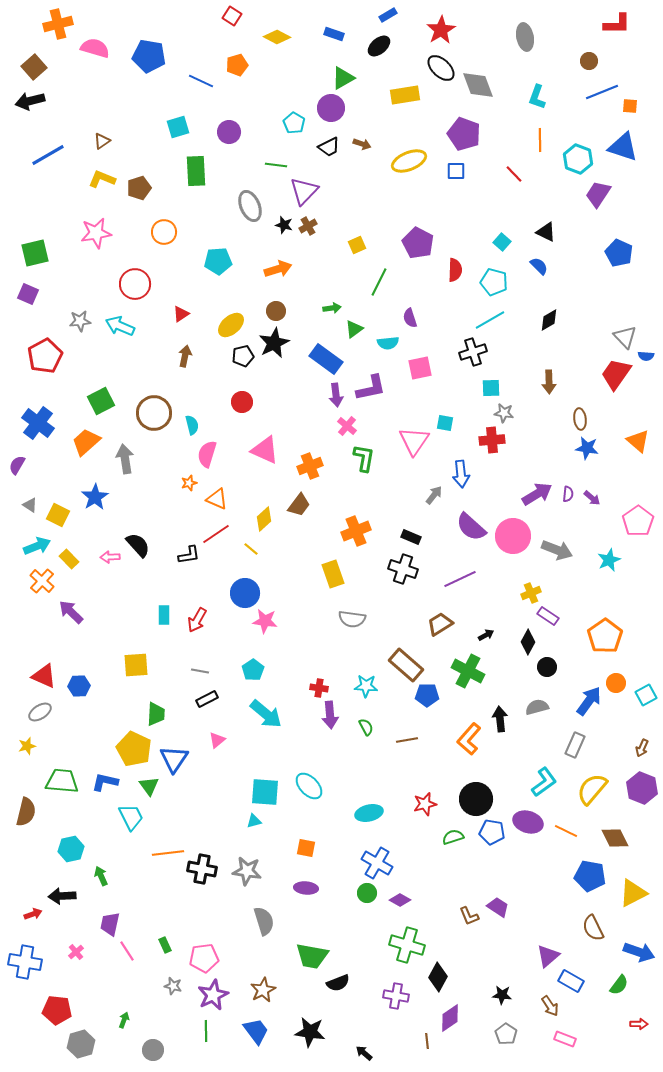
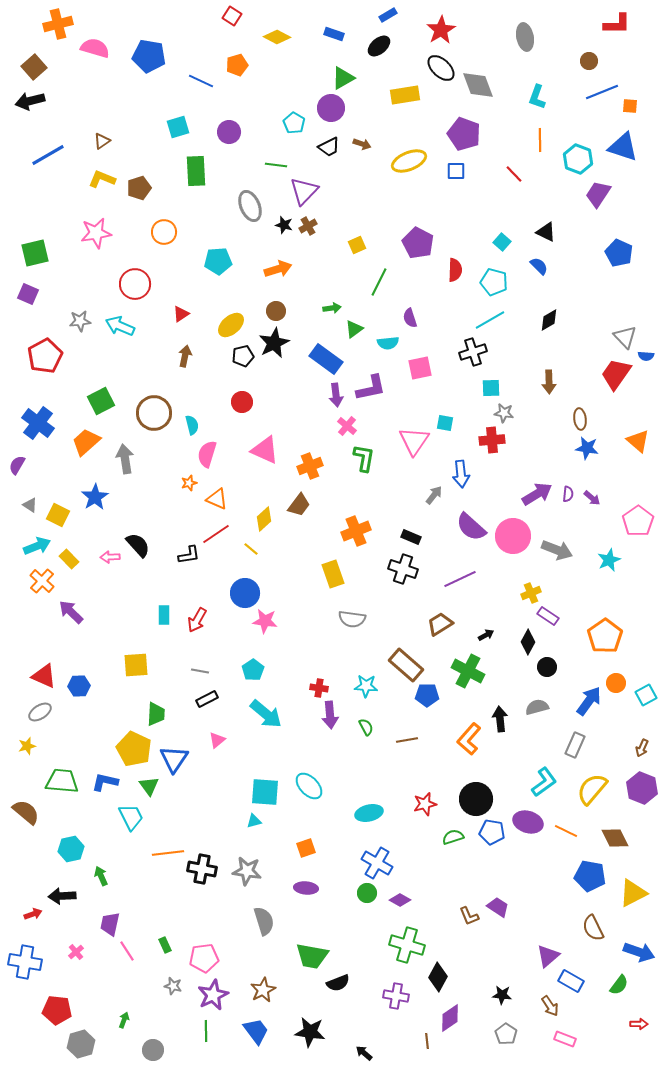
brown semicircle at (26, 812): rotated 64 degrees counterclockwise
orange square at (306, 848): rotated 30 degrees counterclockwise
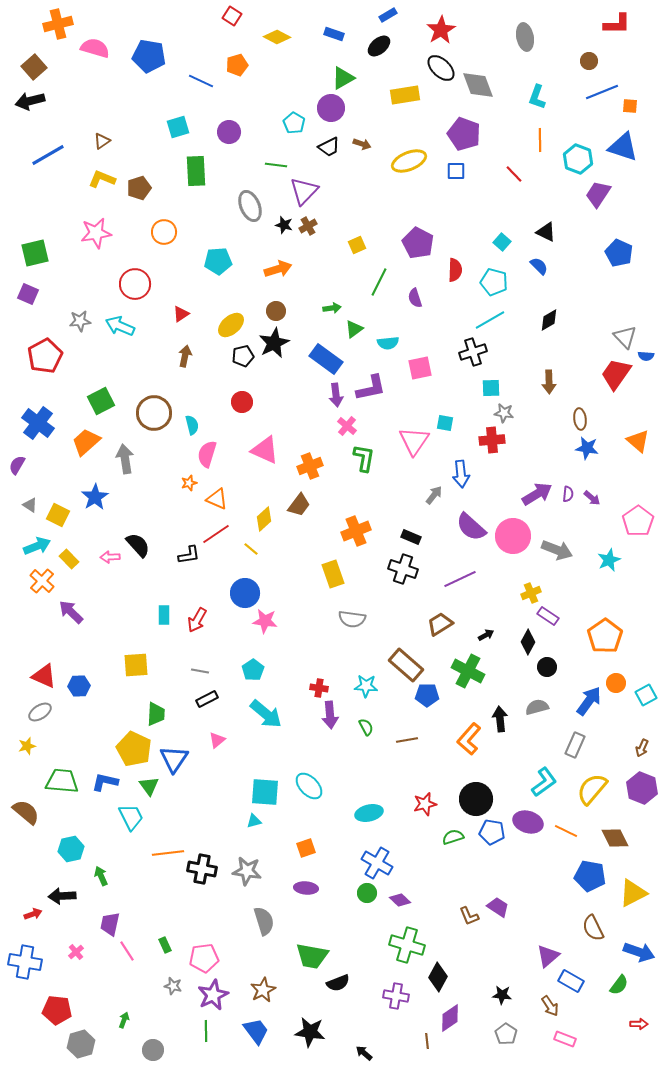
purple semicircle at (410, 318): moved 5 px right, 20 px up
purple diamond at (400, 900): rotated 15 degrees clockwise
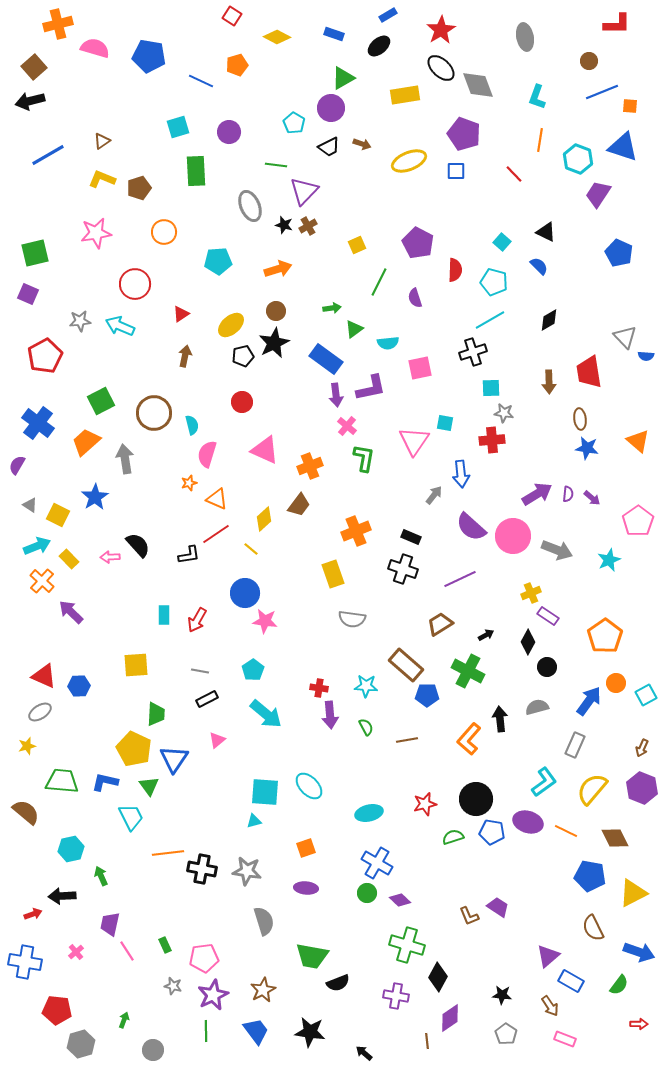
orange line at (540, 140): rotated 10 degrees clockwise
red trapezoid at (616, 374): moved 27 px left, 2 px up; rotated 44 degrees counterclockwise
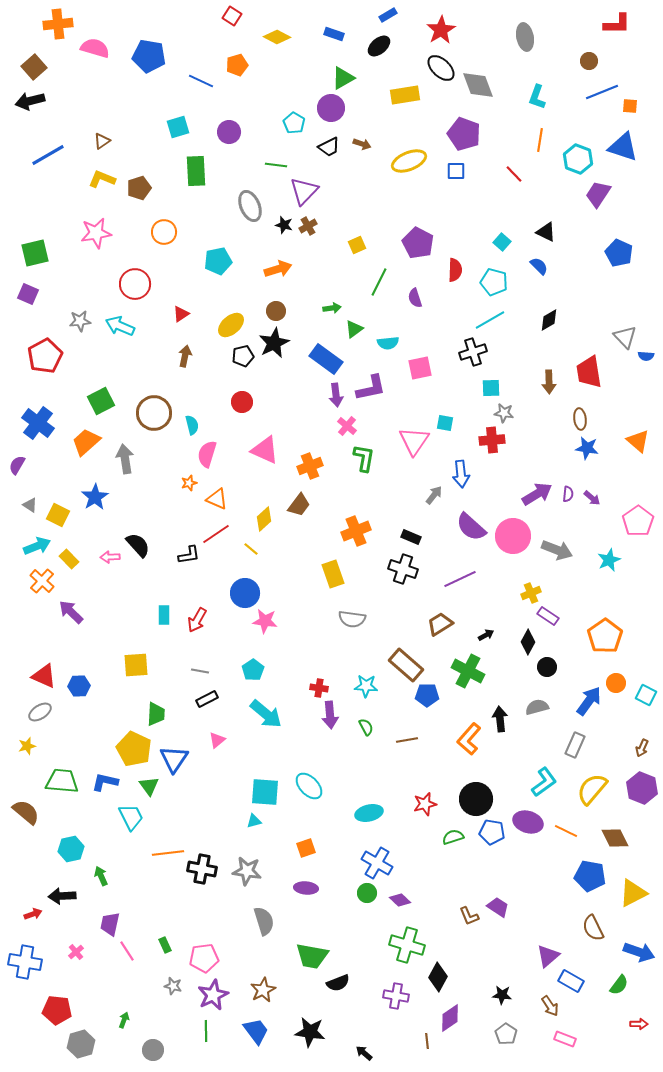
orange cross at (58, 24): rotated 8 degrees clockwise
cyan pentagon at (218, 261): rotated 8 degrees counterclockwise
cyan square at (646, 695): rotated 35 degrees counterclockwise
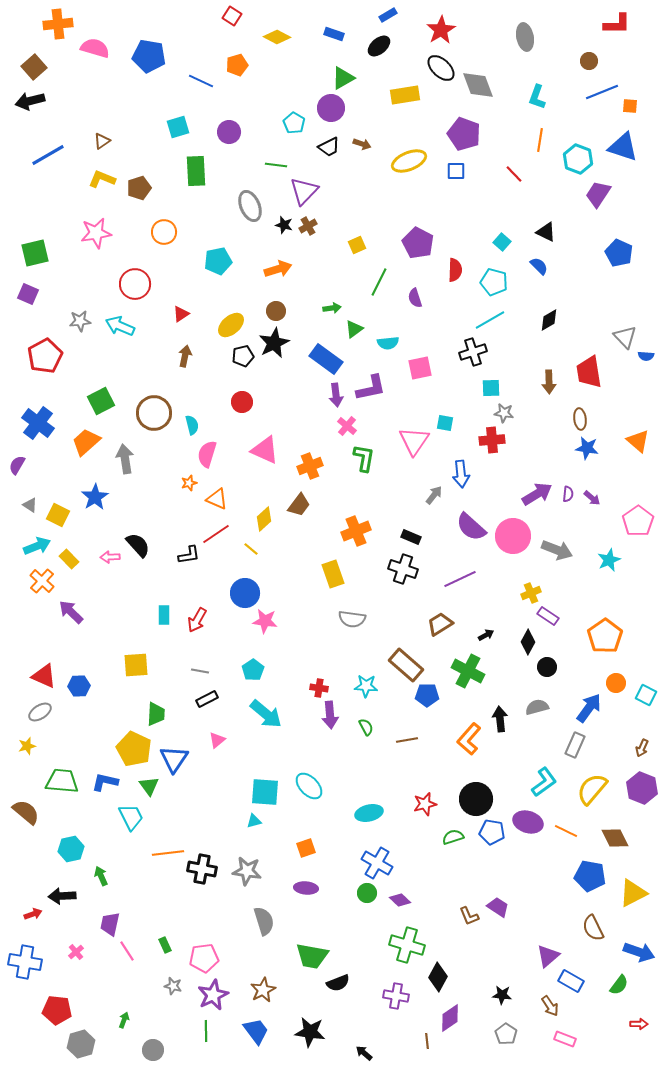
blue arrow at (589, 701): moved 7 px down
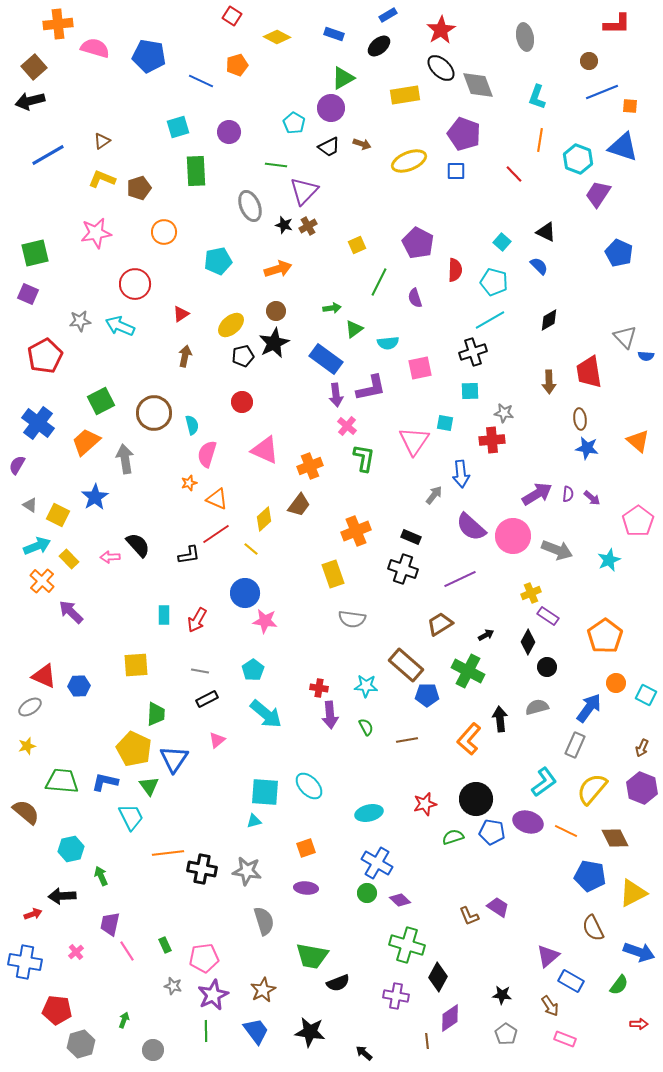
cyan square at (491, 388): moved 21 px left, 3 px down
gray ellipse at (40, 712): moved 10 px left, 5 px up
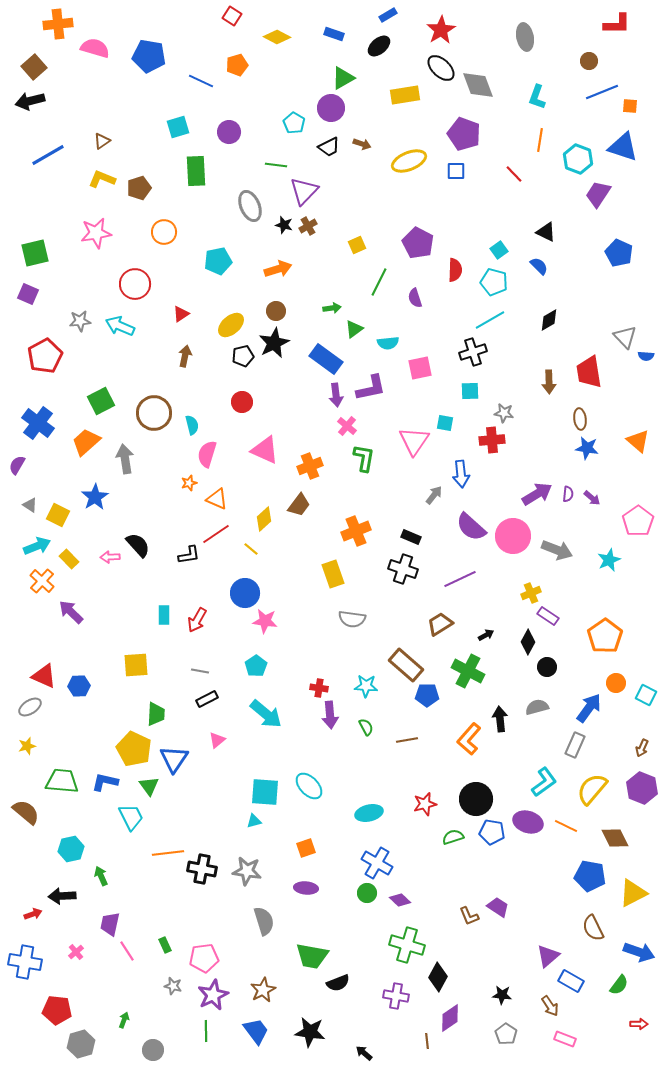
cyan square at (502, 242): moved 3 px left, 8 px down; rotated 12 degrees clockwise
cyan pentagon at (253, 670): moved 3 px right, 4 px up
orange line at (566, 831): moved 5 px up
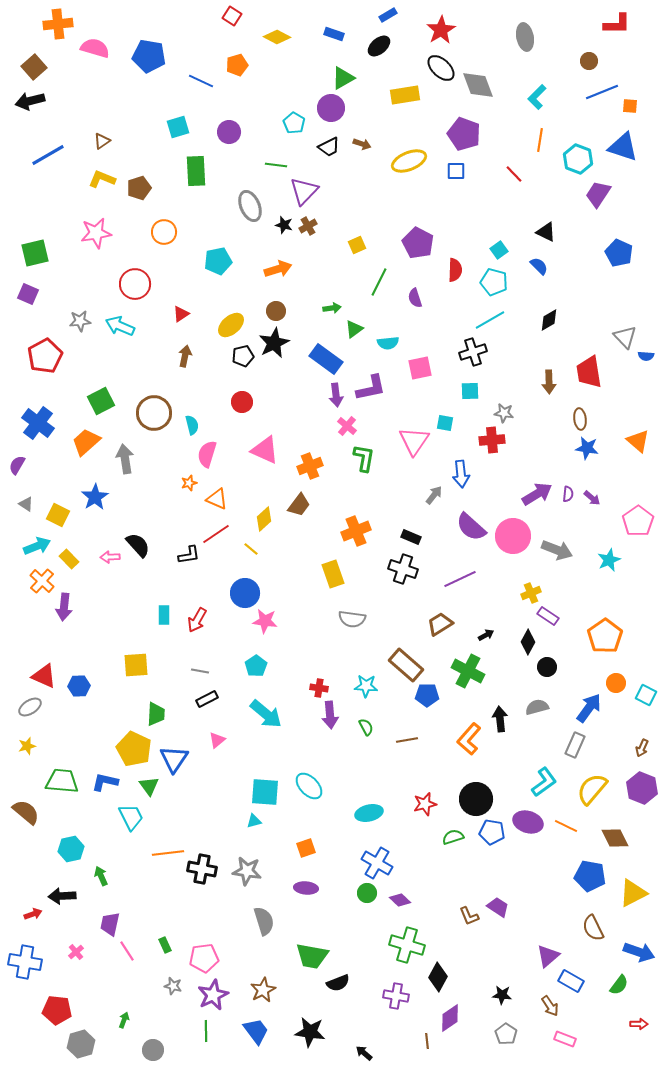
cyan L-shape at (537, 97): rotated 25 degrees clockwise
gray triangle at (30, 505): moved 4 px left, 1 px up
purple arrow at (71, 612): moved 7 px left, 5 px up; rotated 128 degrees counterclockwise
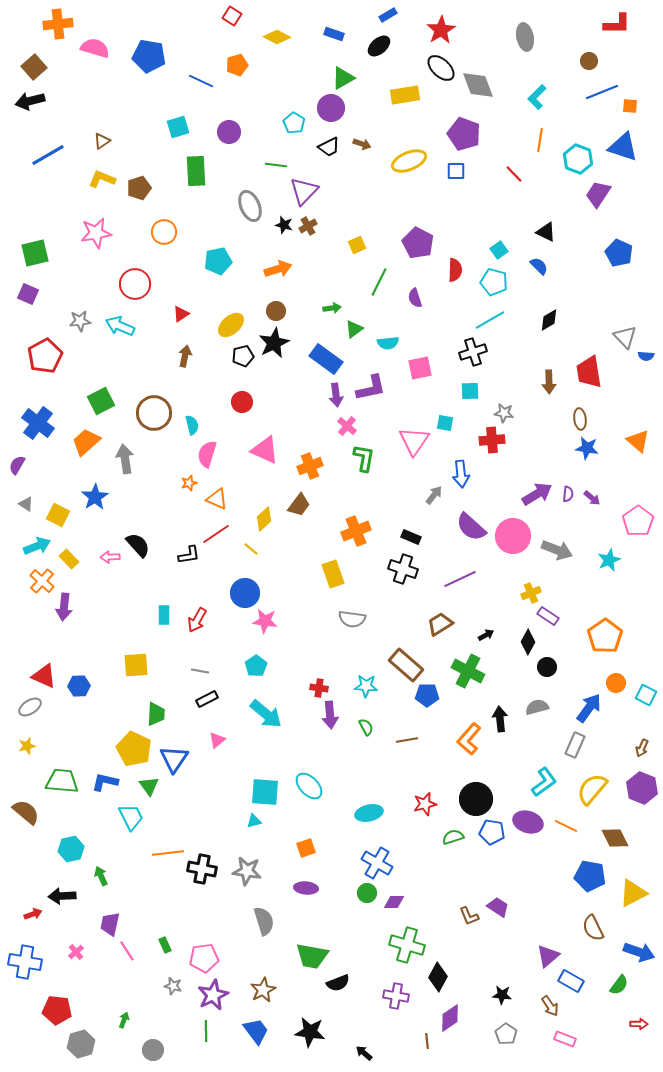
purple diamond at (400, 900): moved 6 px left, 2 px down; rotated 45 degrees counterclockwise
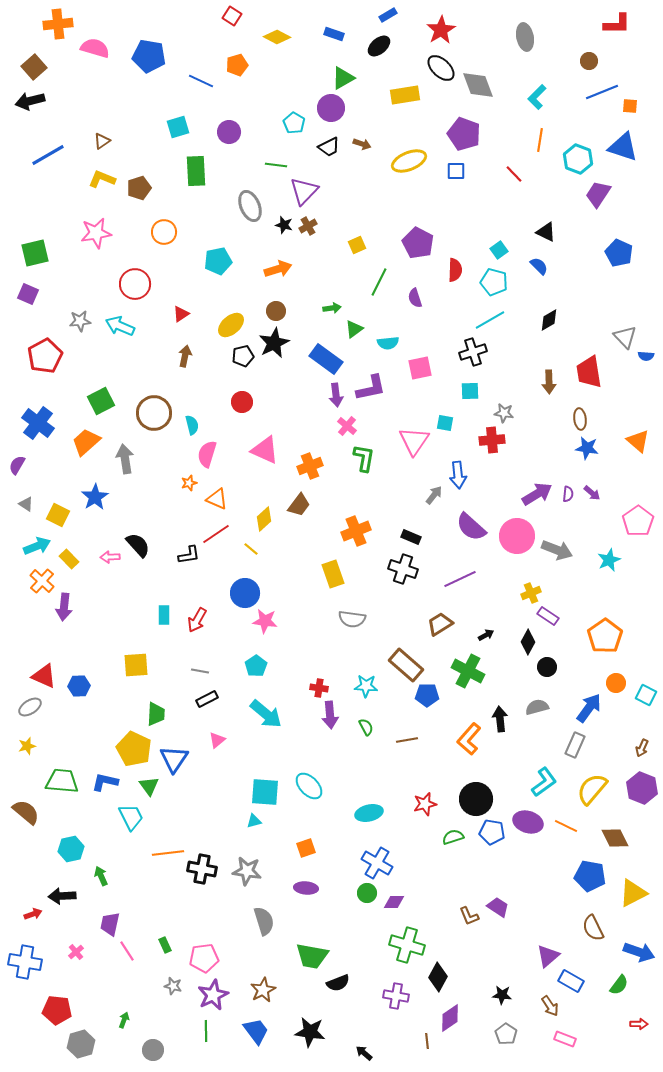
blue arrow at (461, 474): moved 3 px left, 1 px down
purple arrow at (592, 498): moved 5 px up
pink circle at (513, 536): moved 4 px right
